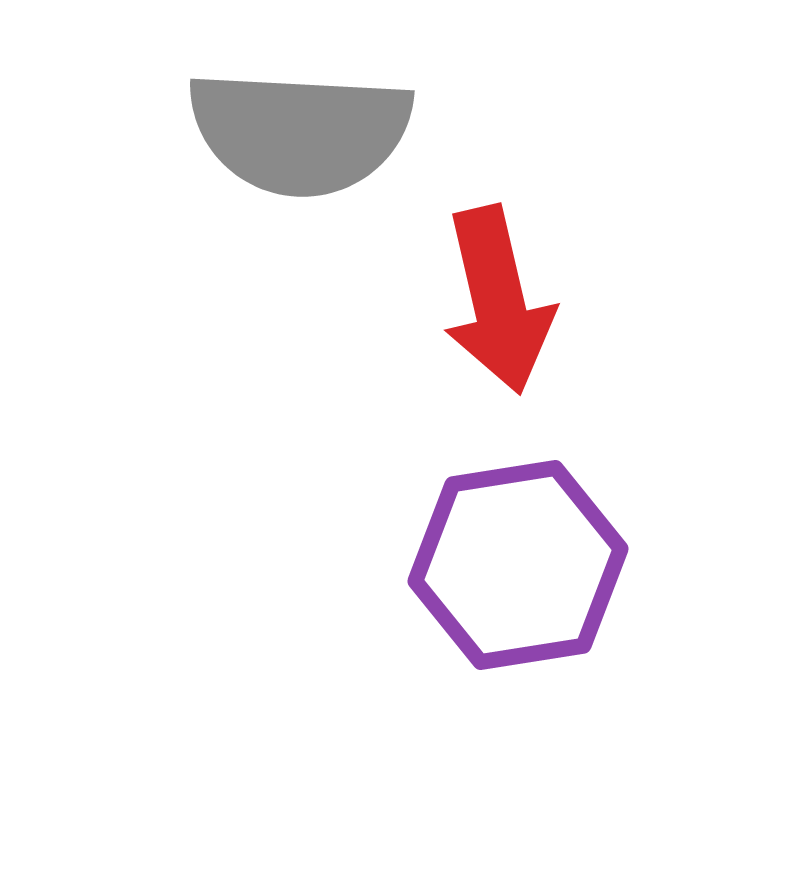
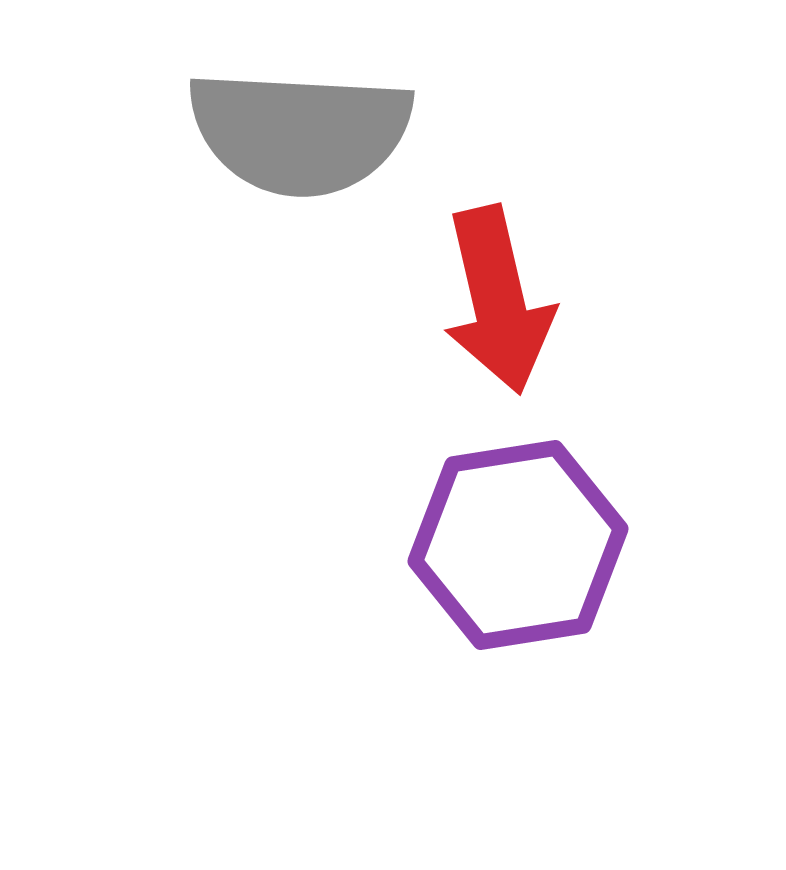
purple hexagon: moved 20 px up
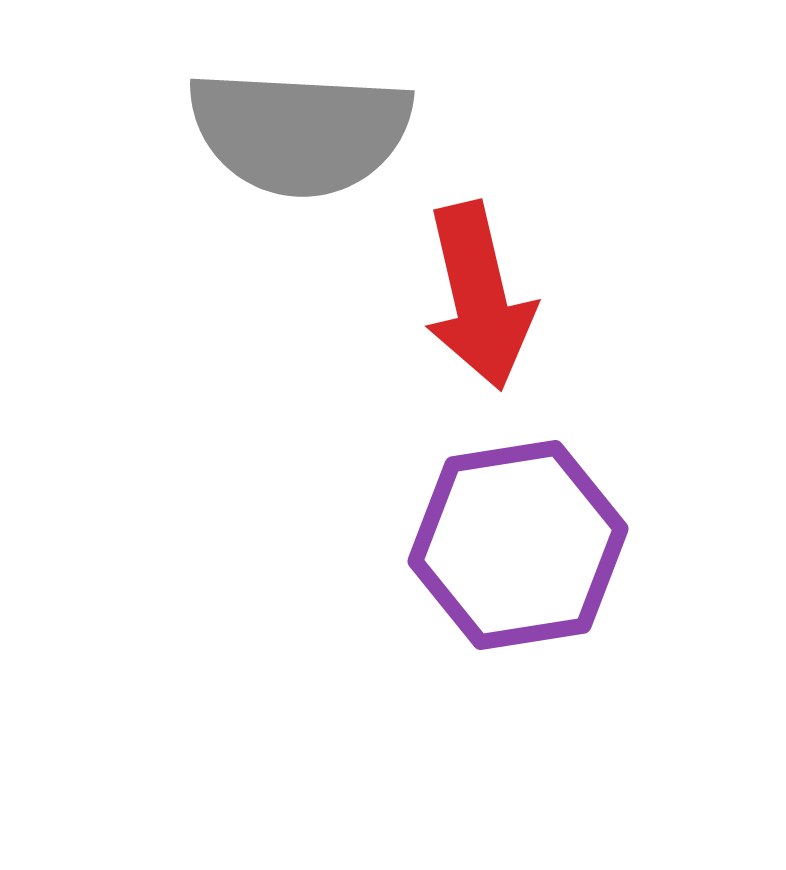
red arrow: moved 19 px left, 4 px up
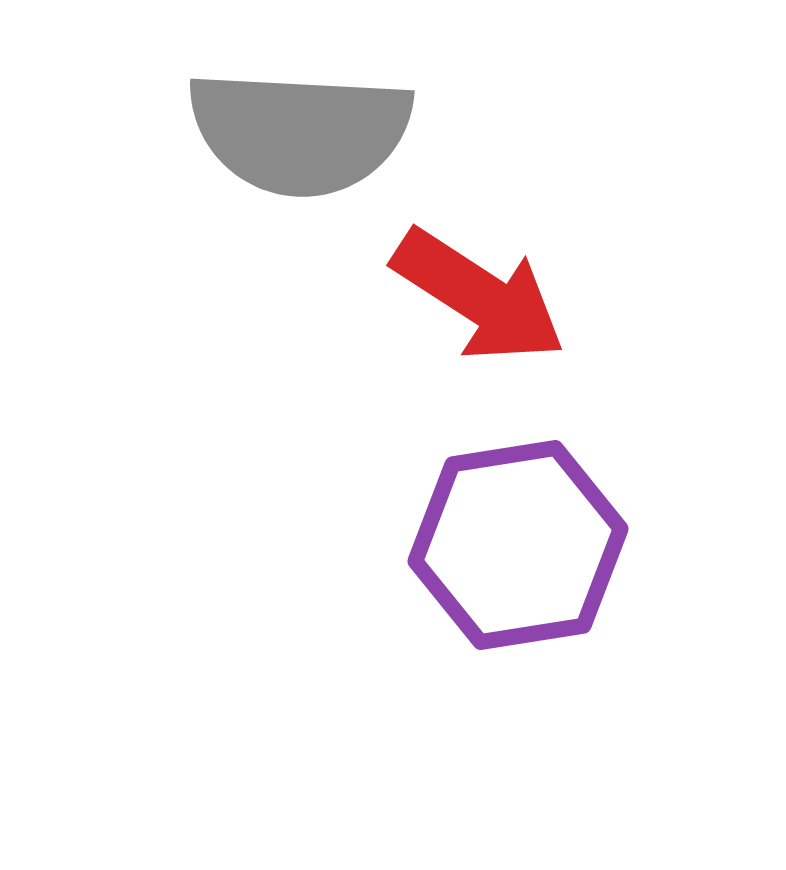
red arrow: rotated 44 degrees counterclockwise
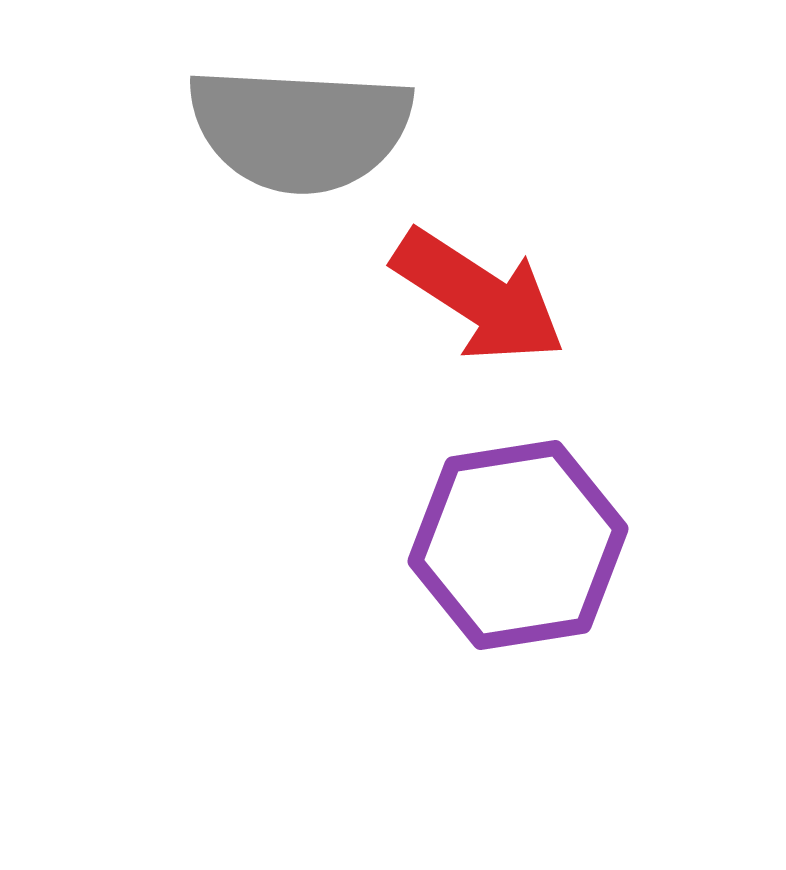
gray semicircle: moved 3 px up
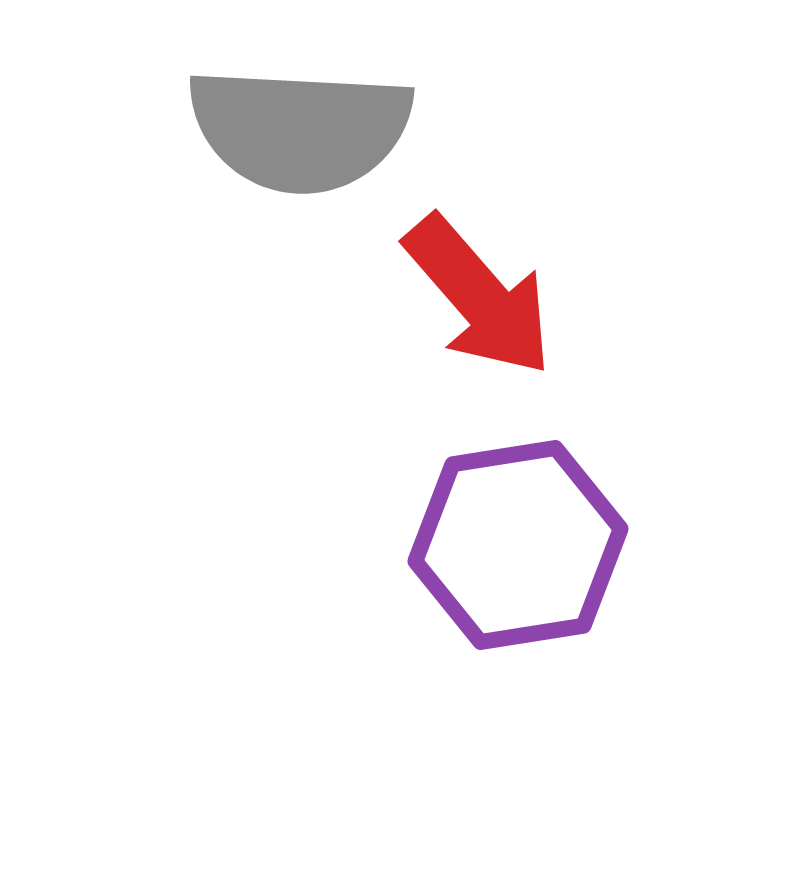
red arrow: rotated 16 degrees clockwise
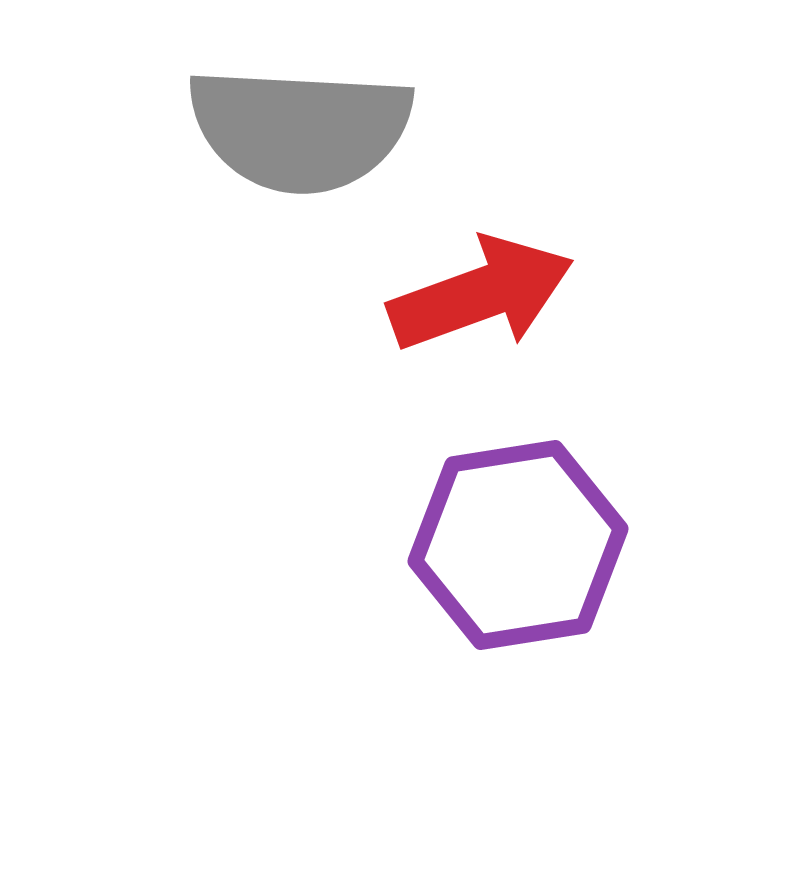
red arrow: moved 2 px right, 2 px up; rotated 69 degrees counterclockwise
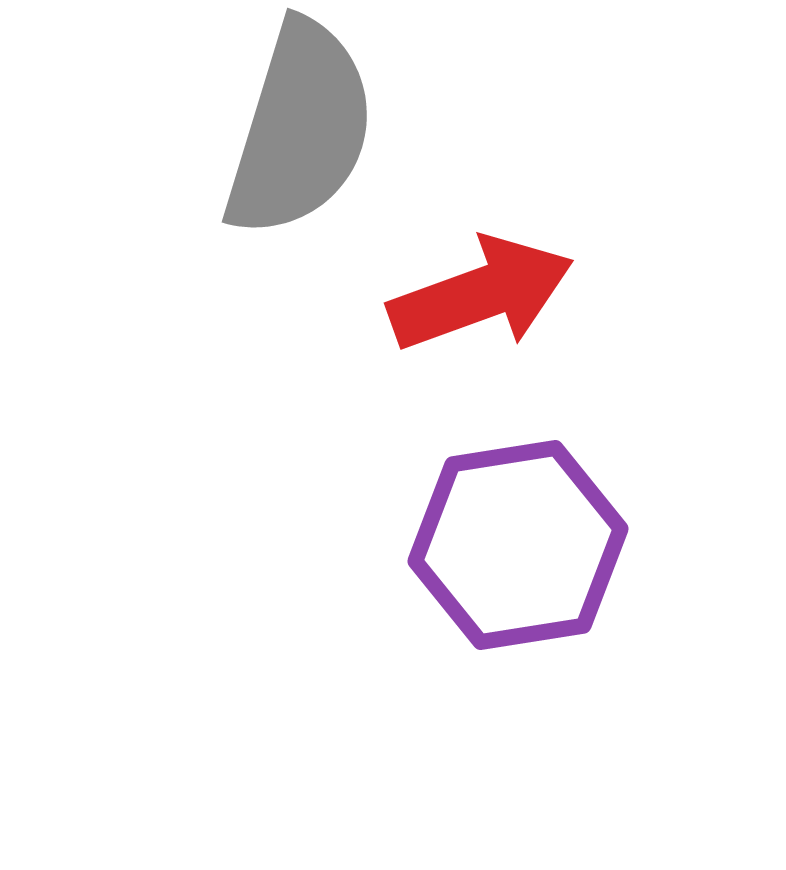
gray semicircle: rotated 76 degrees counterclockwise
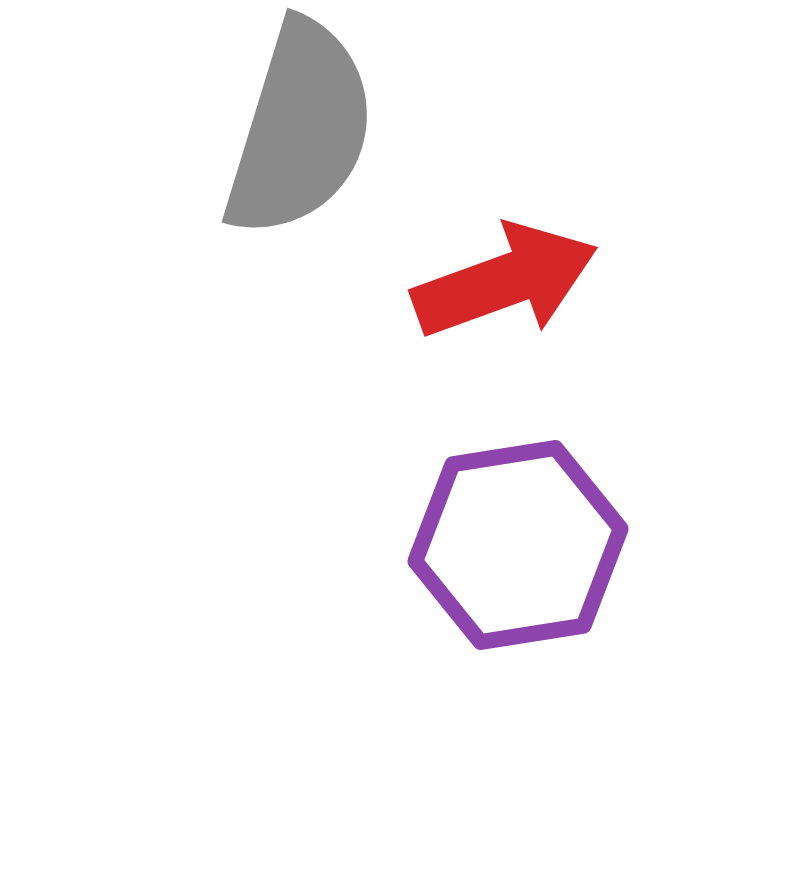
red arrow: moved 24 px right, 13 px up
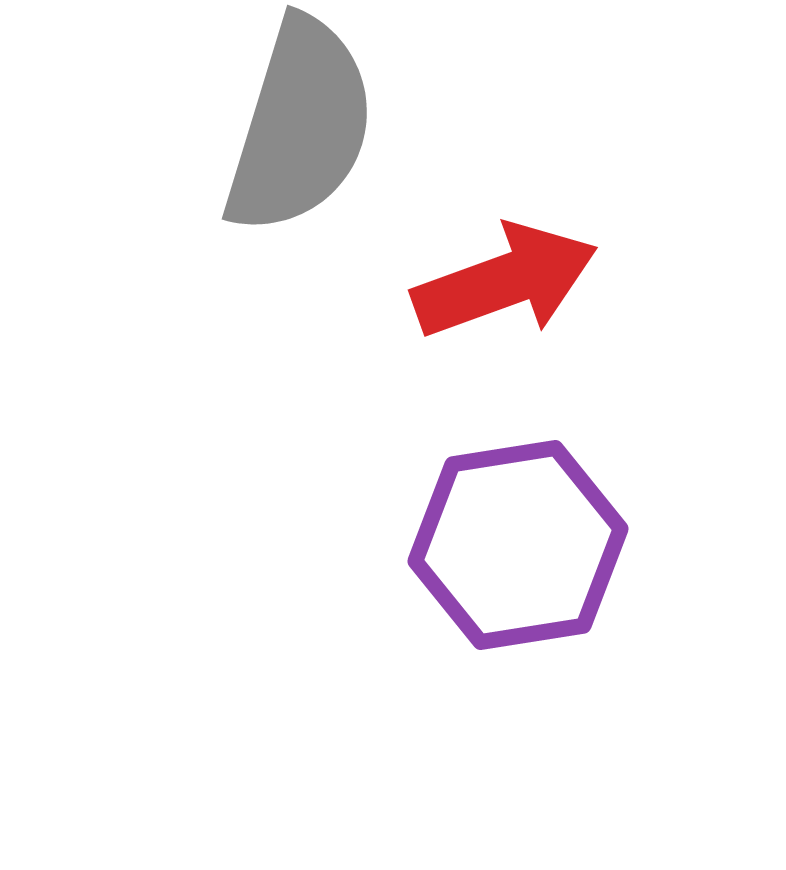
gray semicircle: moved 3 px up
